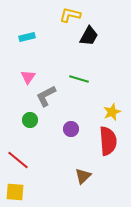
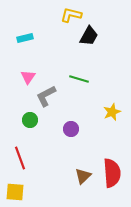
yellow L-shape: moved 1 px right
cyan rectangle: moved 2 px left, 1 px down
red semicircle: moved 4 px right, 32 px down
red line: moved 2 px right, 2 px up; rotated 30 degrees clockwise
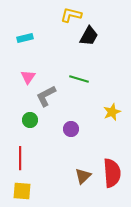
red line: rotated 20 degrees clockwise
yellow square: moved 7 px right, 1 px up
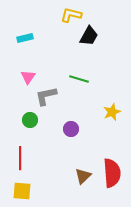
gray L-shape: rotated 15 degrees clockwise
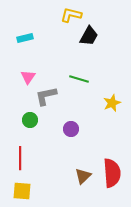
yellow star: moved 9 px up
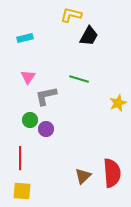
yellow star: moved 6 px right
purple circle: moved 25 px left
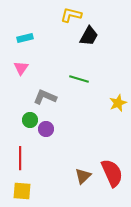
pink triangle: moved 7 px left, 9 px up
gray L-shape: moved 1 px left, 1 px down; rotated 35 degrees clockwise
red semicircle: rotated 20 degrees counterclockwise
